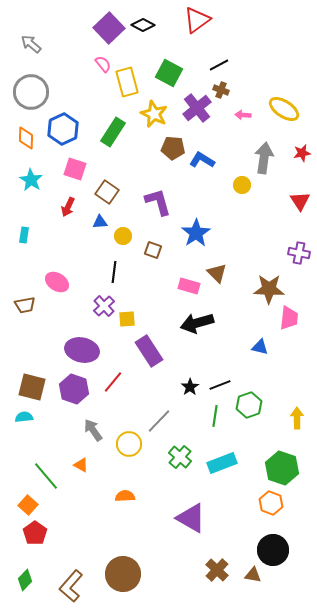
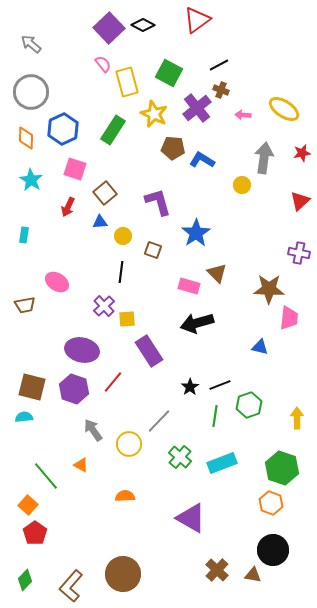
green rectangle at (113, 132): moved 2 px up
brown square at (107, 192): moved 2 px left, 1 px down; rotated 15 degrees clockwise
red triangle at (300, 201): rotated 20 degrees clockwise
black line at (114, 272): moved 7 px right
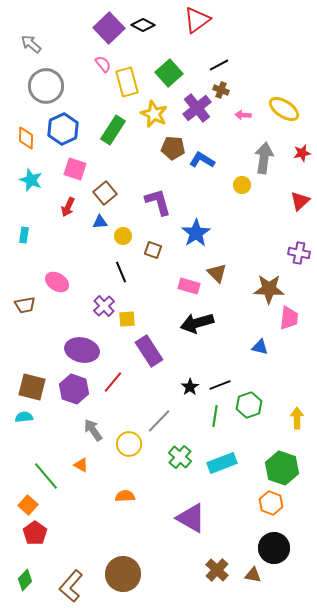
green square at (169, 73): rotated 20 degrees clockwise
gray circle at (31, 92): moved 15 px right, 6 px up
cyan star at (31, 180): rotated 10 degrees counterclockwise
black line at (121, 272): rotated 30 degrees counterclockwise
black circle at (273, 550): moved 1 px right, 2 px up
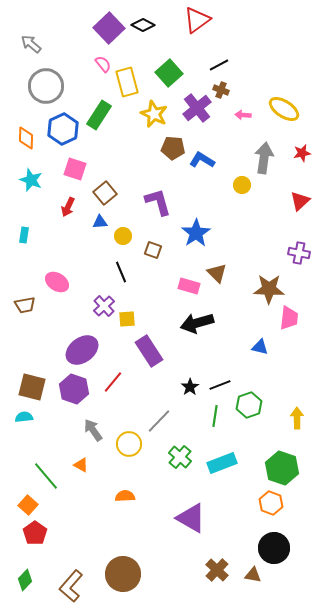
green rectangle at (113, 130): moved 14 px left, 15 px up
purple ellipse at (82, 350): rotated 48 degrees counterclockwise
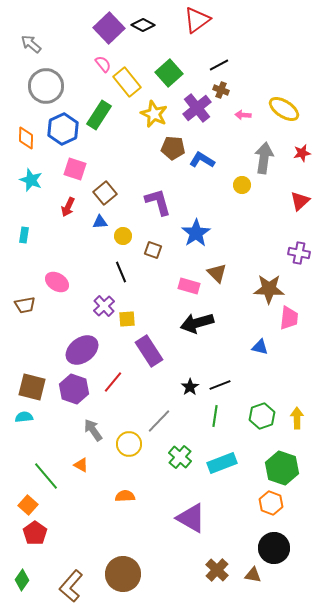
yellow rectangle at (127, 82): rotated 24 degrees counterclockwise
green hexagon at (249, 405): moved 13 px right, 11 px down
green diamond at (25, 580): moved 3 px left; rotated 10 degrees counterclockwise
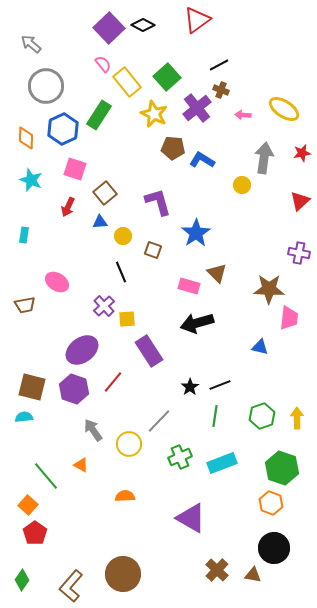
green square at (169, 73): moved 2 px left, 4 px down
green cross at (180, 457): rotated 25 degrees clockwise
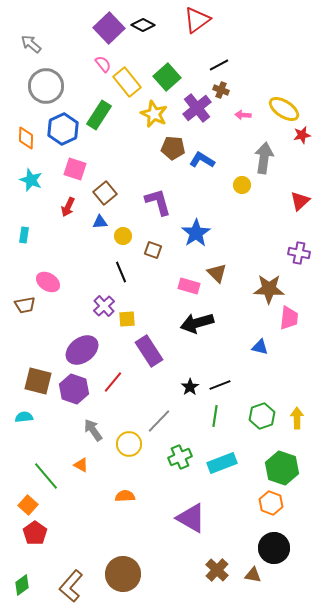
red star at (302, 153): moved 18 px up
pink ellipse at (57, 282): moved 9 px left
brown square at (32, 387): moved 6 px right, 6 px up
green diamond at (22, 580): moved 5 px down; rotated 20 degrees clockwise
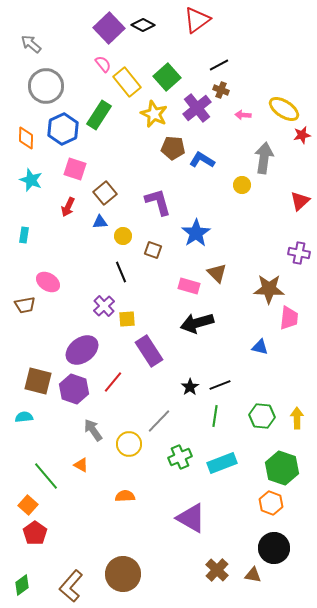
green hexagon at (262, 416): rotated 25 degrees clockwise
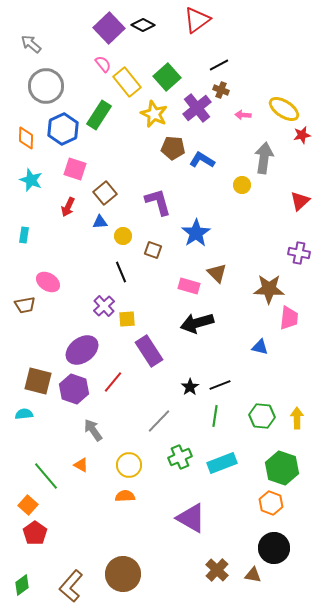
cyan semicircle at (24, 417): moved 3 px up
yellow circle at (129, 444): moved 21 px down
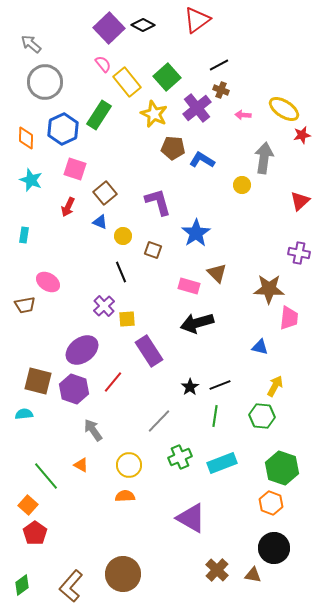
gray circle at (46, 86): moved 1 px left, 4 px up
blue triangle at (100, 222): rotated 28 degrees clockwise
yellow arrow at (297, 418): moved 22 px left, 32 px up; rotated 30 degrees clockwise
